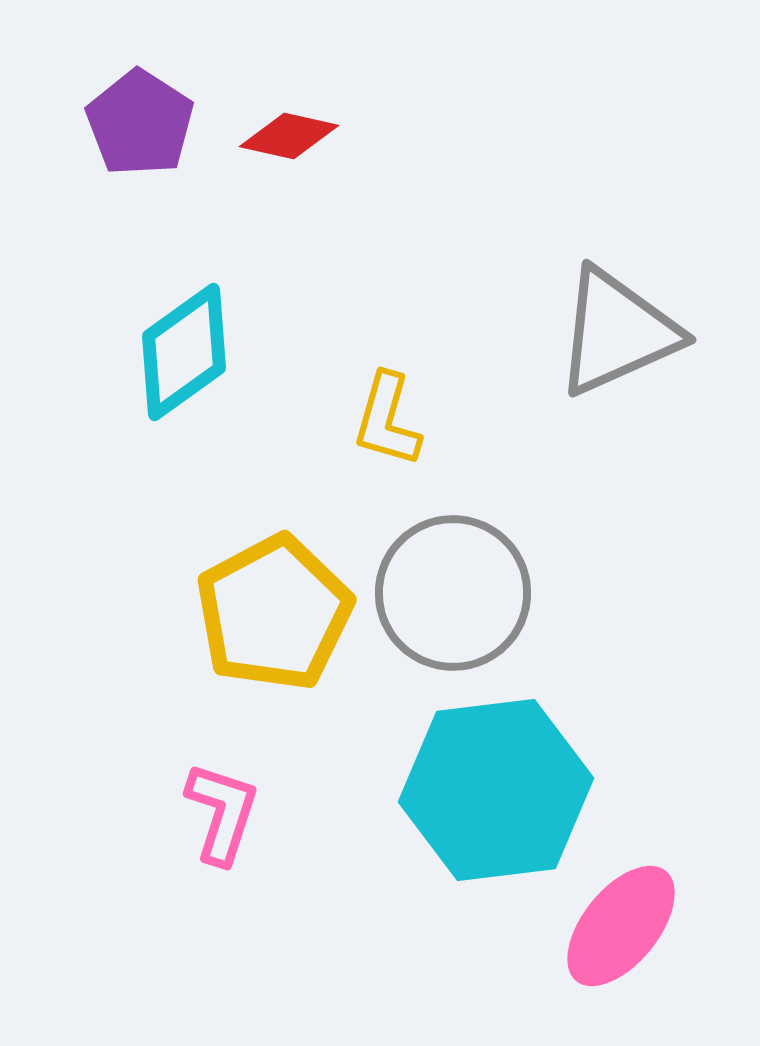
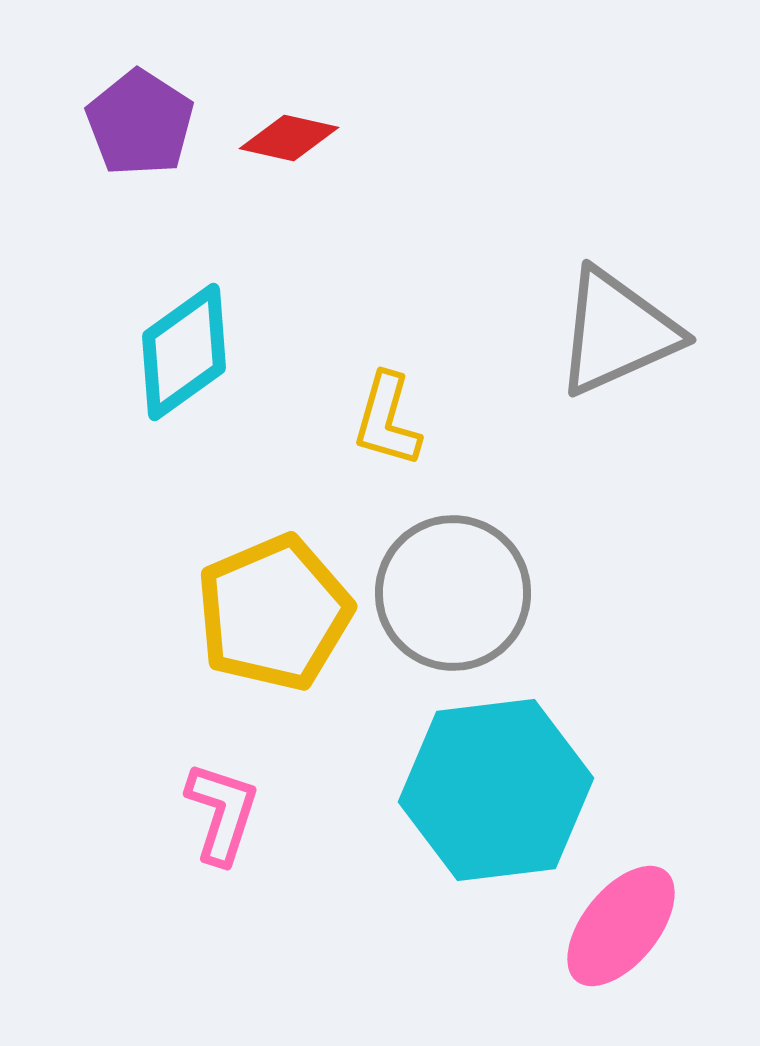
red diamond: moved 2 px down
yellow pentagon: rotated 5 degrees clockwise
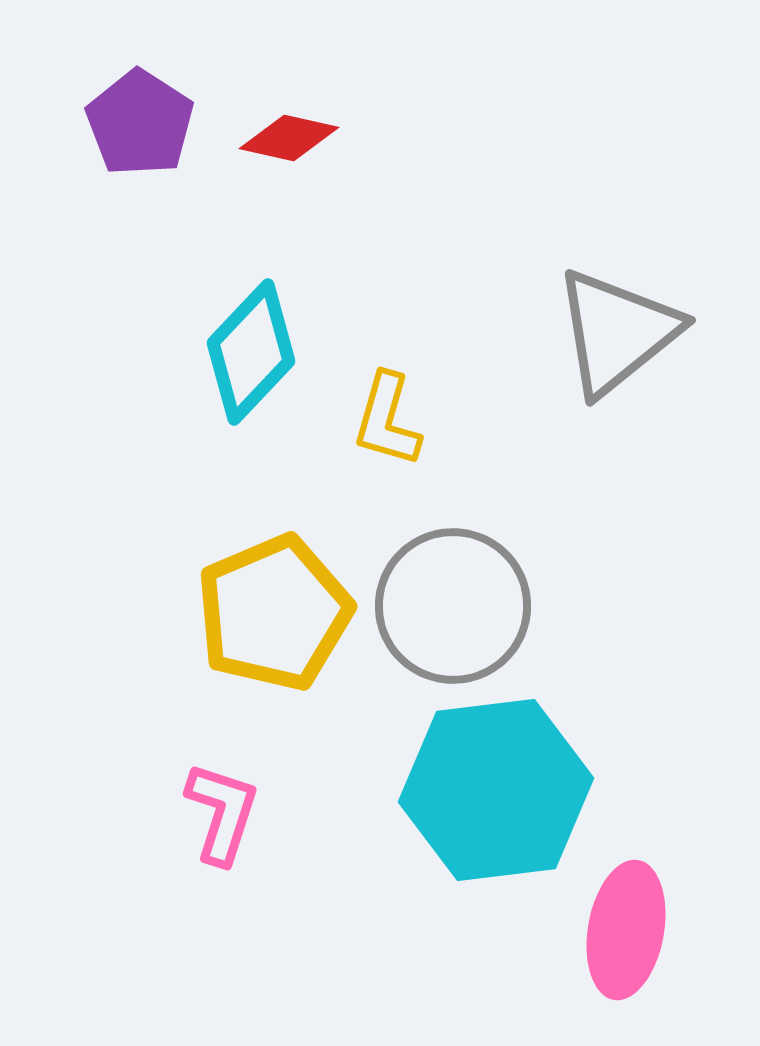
gray triangle: rotated 15 degrees counterclockwise
cyan diamond: moved 67 px right; rotated 11 degrees counterclockwise
gray circle: moved 13 px down
pink ellipse: moved 5 px right, 4 px down; rotated 29 degrees counterclockwise
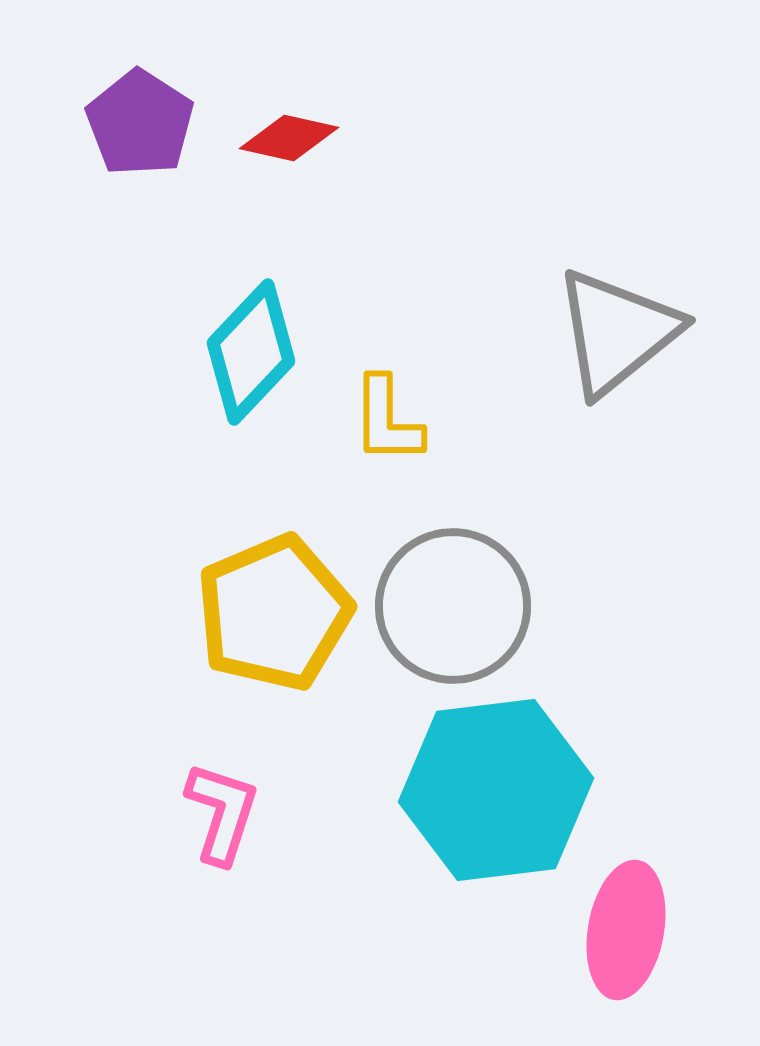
yellow L-shape: rotated 16 degrees counterclockwise
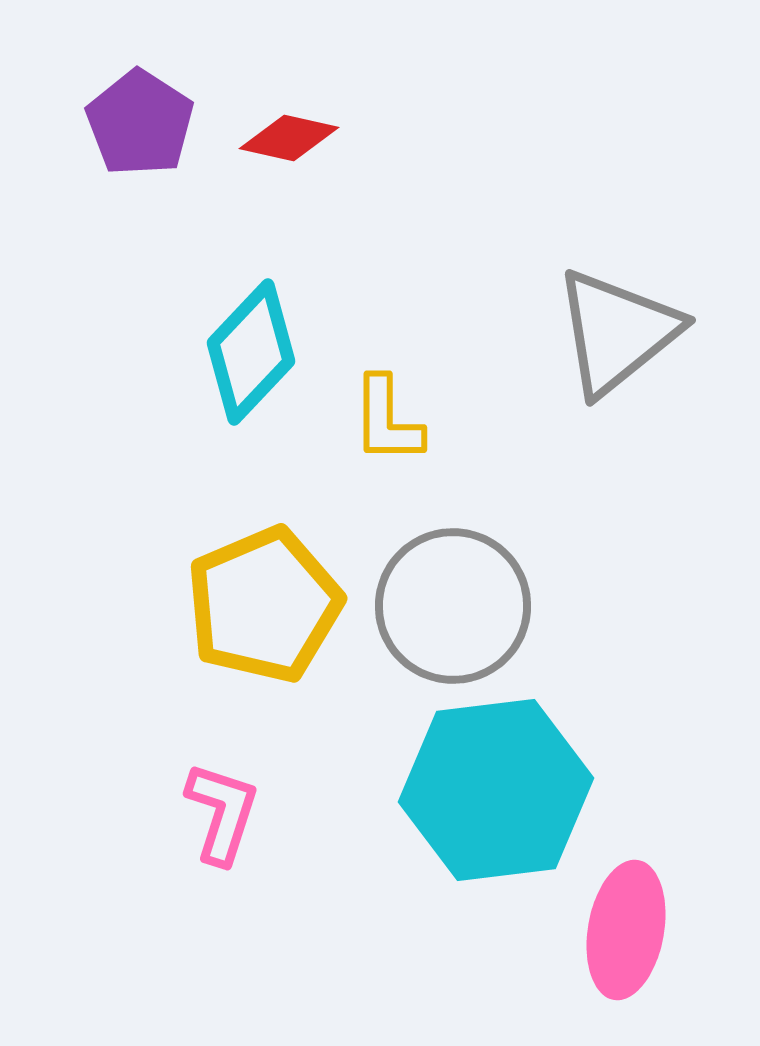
yellow pentagon: moved 10 px left, 8 px up
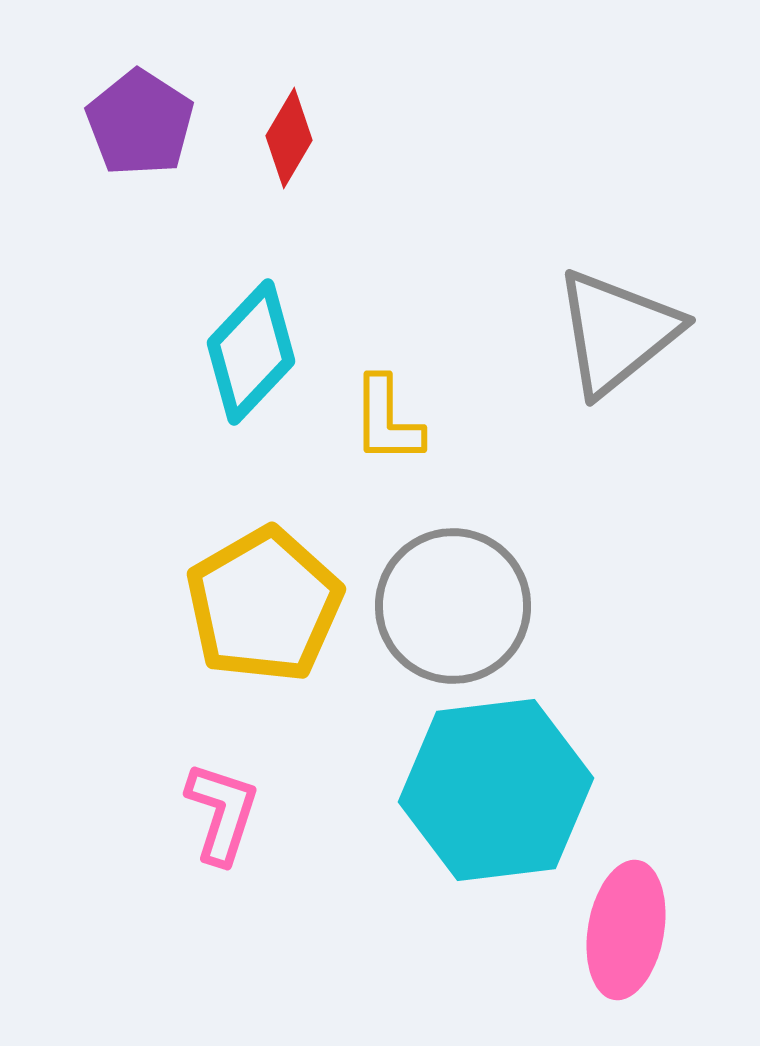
red diamond: rotated 72 degrees counterclockwise
yellow pentagon: rotated 7 degrees counterclockwise
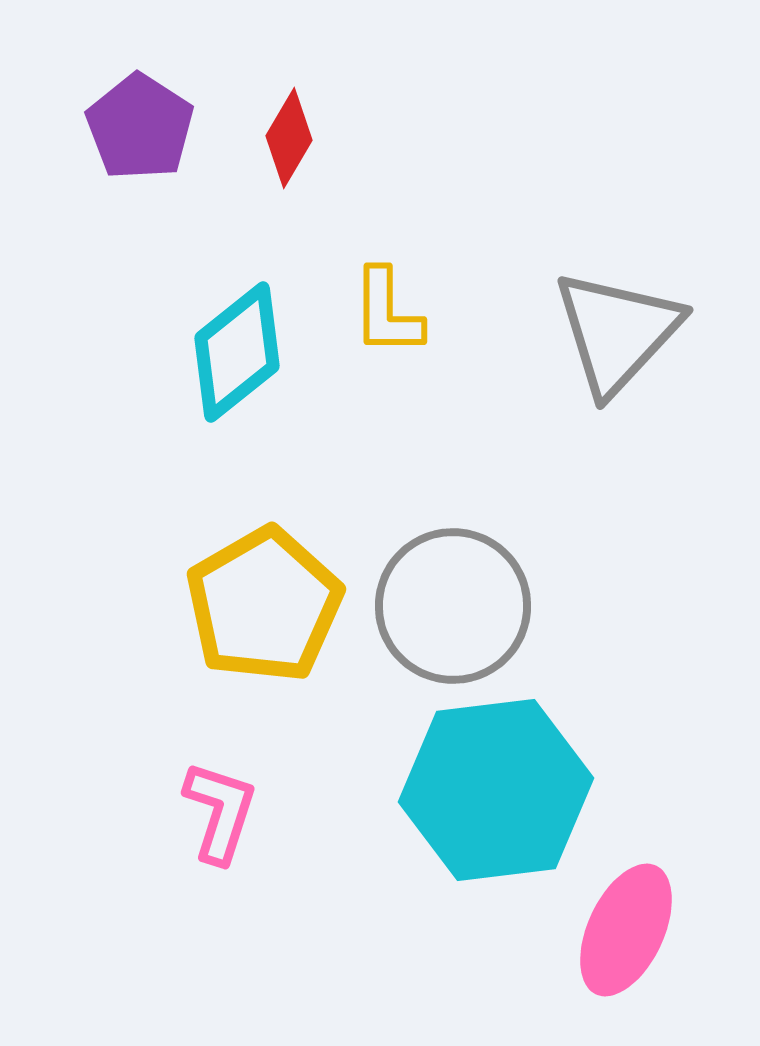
purple pentagon: moved 4 px down
gray triangle: rotated 8 degrees counterclockwise
cyan diamond: moved 14 px left; rotated 8 degrees clockwise
yellow L-shape: moved 108 px up
pink L-shape: moved 2 px left, 1 px up
pink ellipse: rotated 15 degrees clockwise
